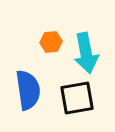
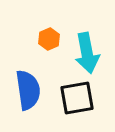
orange hexagon: moved 2 px left, 3 px up; rotated 20 degrees counterclockwise
cyan arrow: moved 1 px right
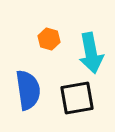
orange hexagon: rotated 20 degrees counterclockwise
cyan arrow: moved 4 px right
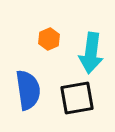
orange hexagon: rotated 20 degrees clockwise
cyan arrow: rotated 18 degrees clockwise
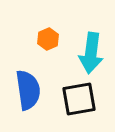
orange hexagon: moved 1 px left
black square: moved 2 px right, 1 px down
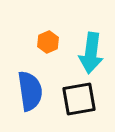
orange hexagon: moved 3 px down
blue semicircle: moved 2 px right, 1 px down
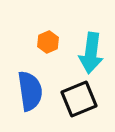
black square: rotated 12 degrees counterclockwise
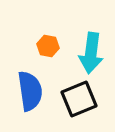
orange hexagon: moved 4 px down; rotated 25 degrees counterclockwise
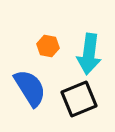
cyan arrow: moved 2 px left, 1 px down
blue semicircle: moved 3 px up; rotated 24 degrees counterclockwise
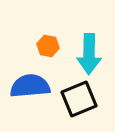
cyan arrow: rotated 6 degrees counterclockwise
blue semicircle: moved 2 px up; rotated 63 degrees counterclockwise
